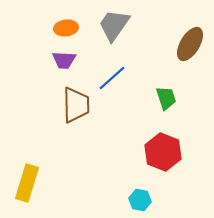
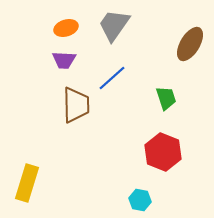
orange ellipse: rotated 10 degrees counterclockwise
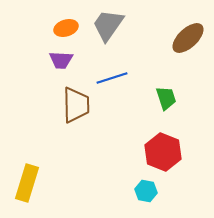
gray trapezoid: moved 6 px left
brown ellipse: moved 2 px left, 6 px up; rotated 16 degrees clockwise
purple trapezoid: moved 3 px left
blue line: rotated 24 degrees clockwise
cyan hexagon: moved 6 px right, 9 px up
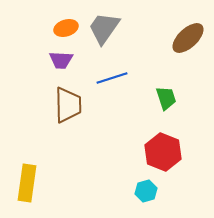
gray trapezoid: moved 4 px left, 3 px down
brown trapezoid: moved 8 px left
yellow rectangle: rotated 9 degrees counterclockwise
cyan hexagon: rotated 25 degrees counterclockwise
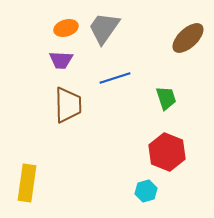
blue line: moved 3 px right
red hexagon: moved 4 px right
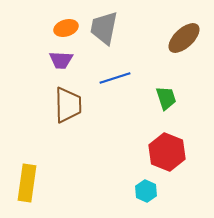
gray trapezoid: rotated 24 degrees counterclockwise
brown ellipse: moved 4 px left
cyan hexagon: rotated 20 degrees counterclockwise
